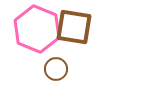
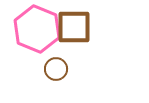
brown square: rotated 9 degrees counterclockwise
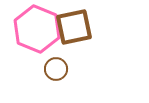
brown square: rotated 12 degrees counterclockwise
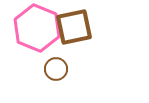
pink hexagon: moved 1 px up
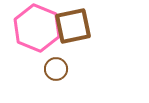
brown square: moved 1 px left, 1 px up
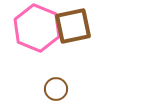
brown circle: moved 20 px down
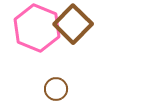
brown square: moved 2 px up; rotated 33 degrees counterclockwise
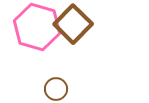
pink hexagon: moved 1 px up; rotated 6 degrees counterclockwise
